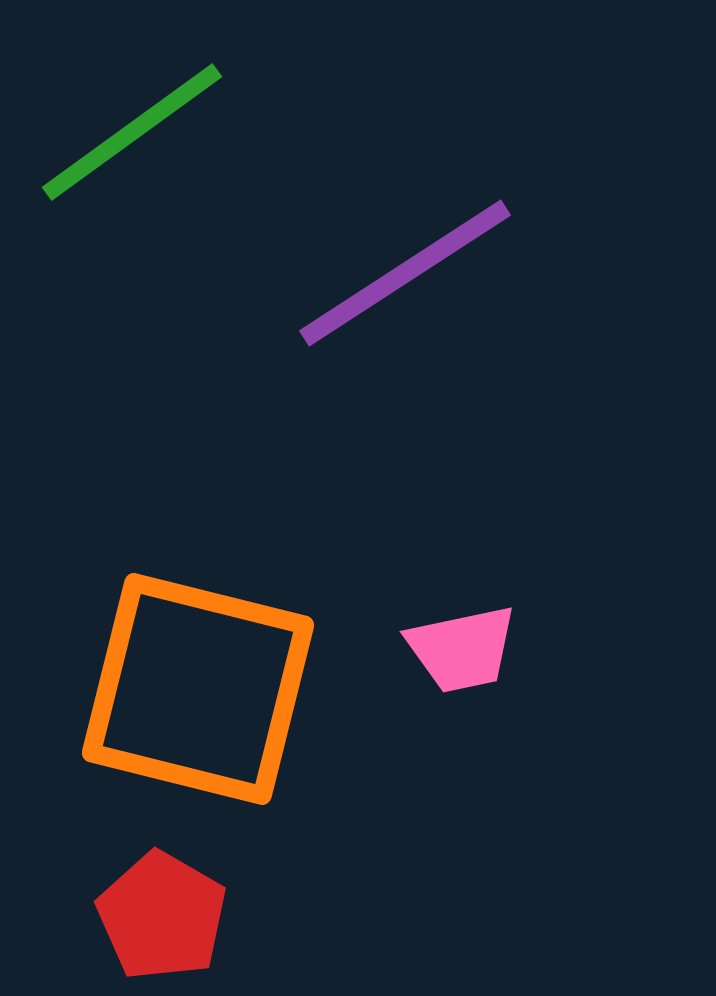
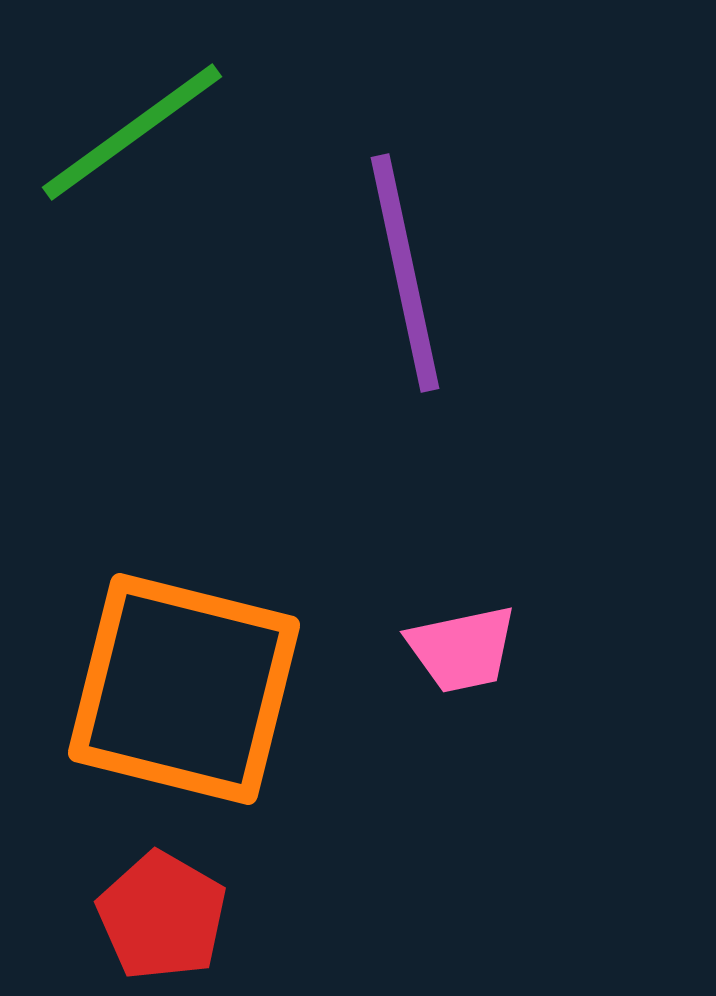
purple line: rotated 69 degrees counterclockwise
orange square: moved 14 px left
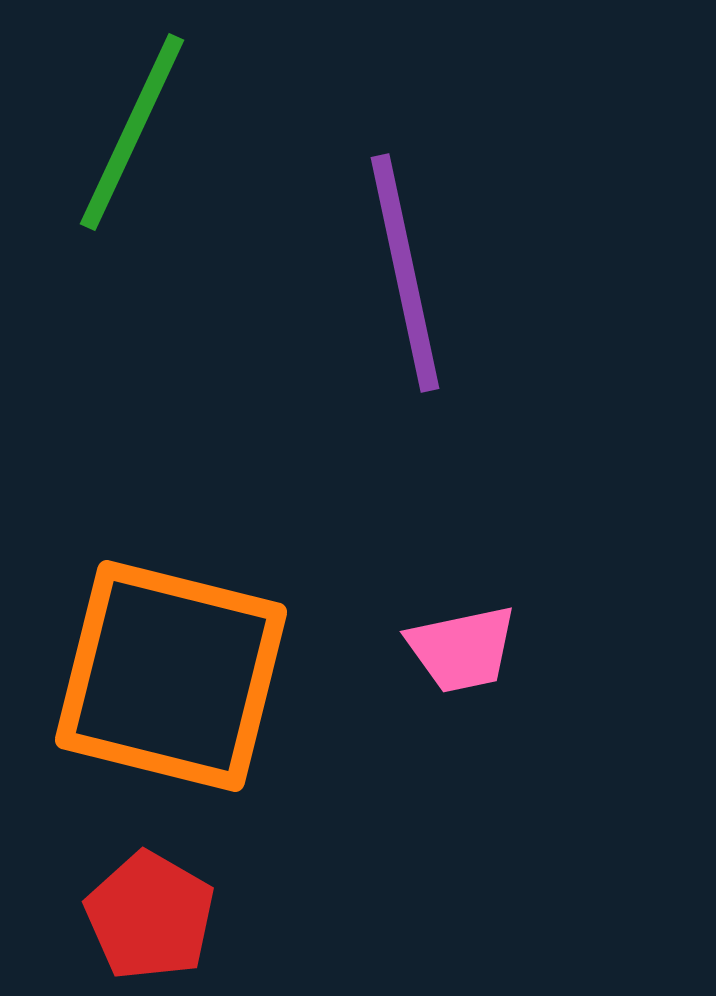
green line: rotated 29 degrees counterclockwise
orange square: moved 13 px left, 13 px up
red pentagon: moved 12 px left
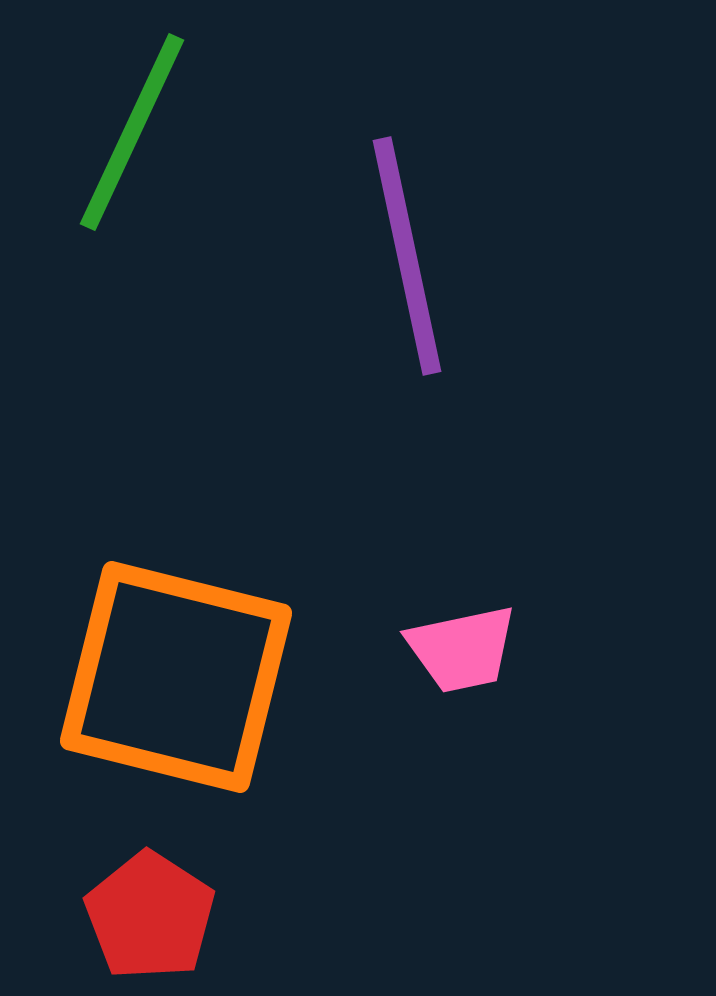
purple line: moved 2 px right, 17 px up
orange square: moved 5 px right, 1 px down
red pentagon: rotated 3 degrees clockwise
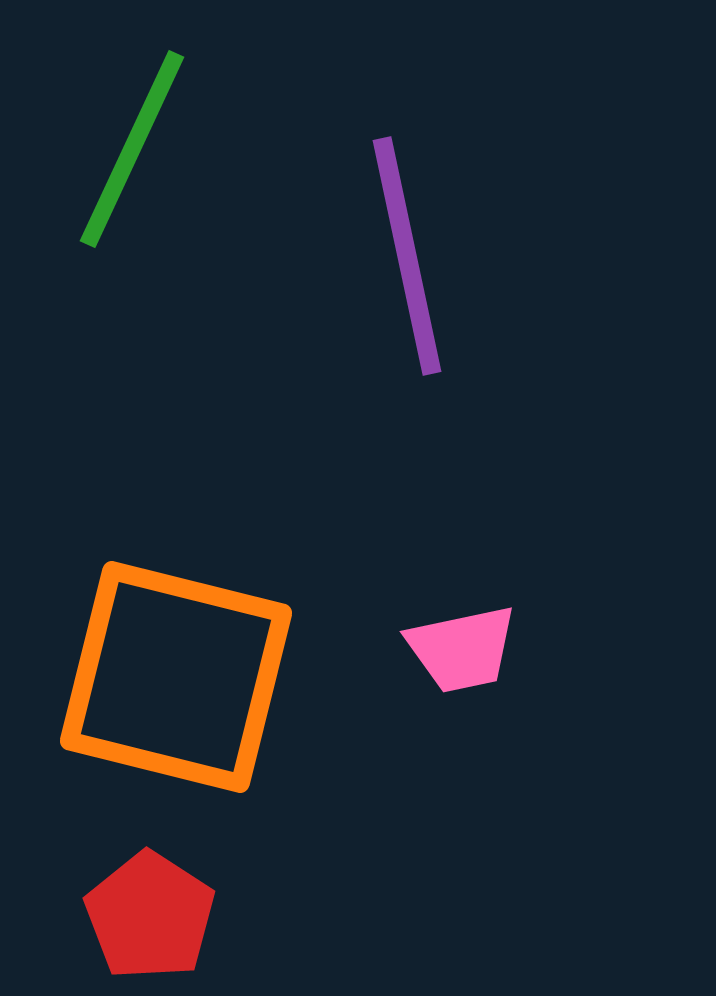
green line: moved 17 px down
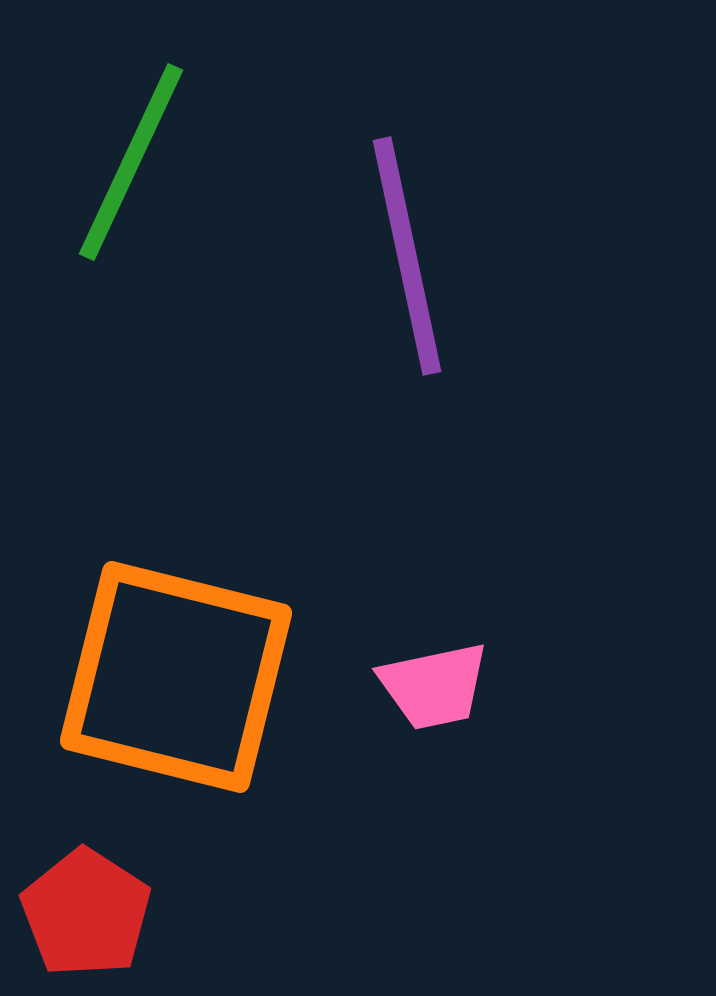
green line: moved 1 px left, 13 px down
pink trapezoid: moved 28 px left, 37 px down
red pentagon: moved 64 px left, 3 px up
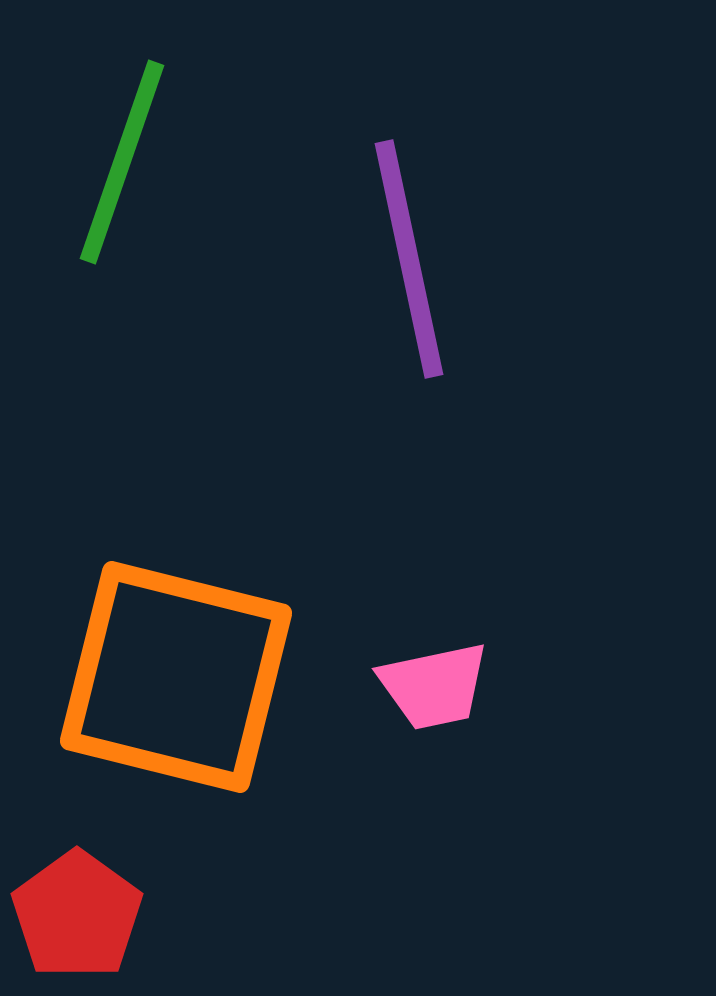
green line: moved 9 px left; rotated 6 degrees counterclockwise
purple line: moved 2 px right, 3 px down
red pentagon: moved 9 px left, 2 px down; rotated 3 degrees clockwise
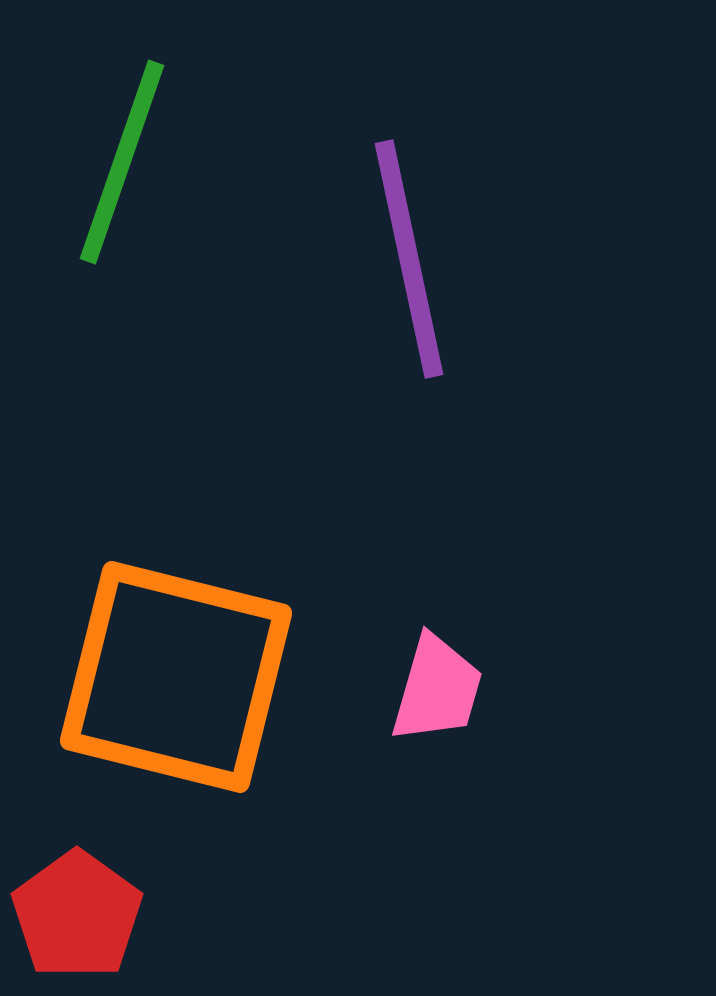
pink trapezoid: moved 3 px right, 3 px down; rotated 62 degrees counterclockwise
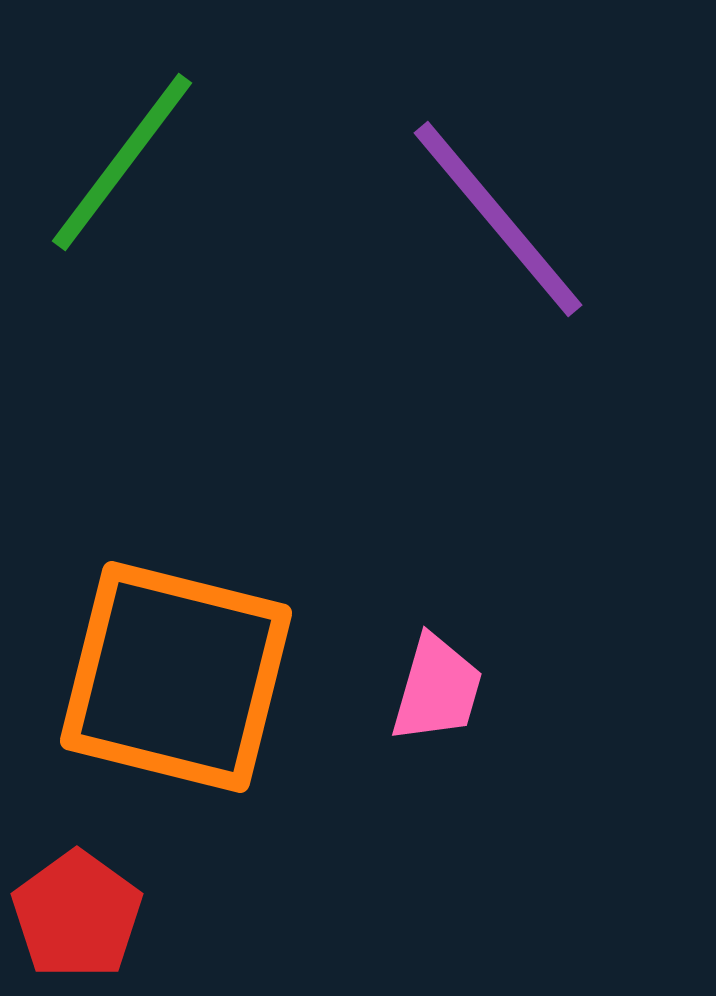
green line: rotated 18 degrees clockwise
purple line: moved 89 px right, 40 px up; rotated 28 degrees counterclockwise
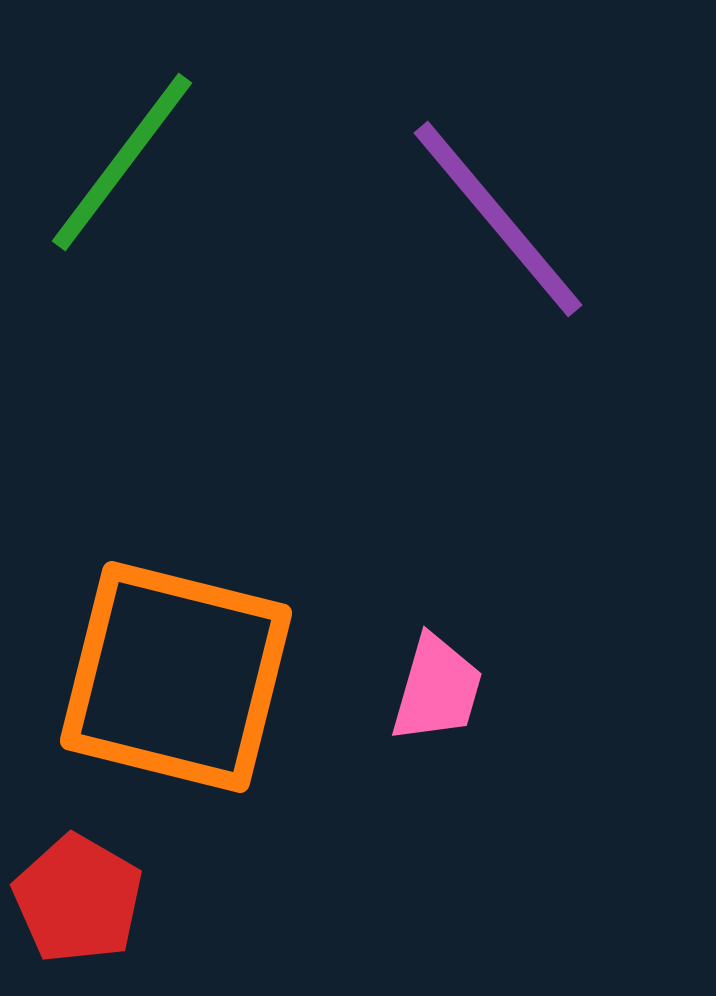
red pentagon: moved 1 px right, 16 px up; rotated 6 degrees counterclockwise
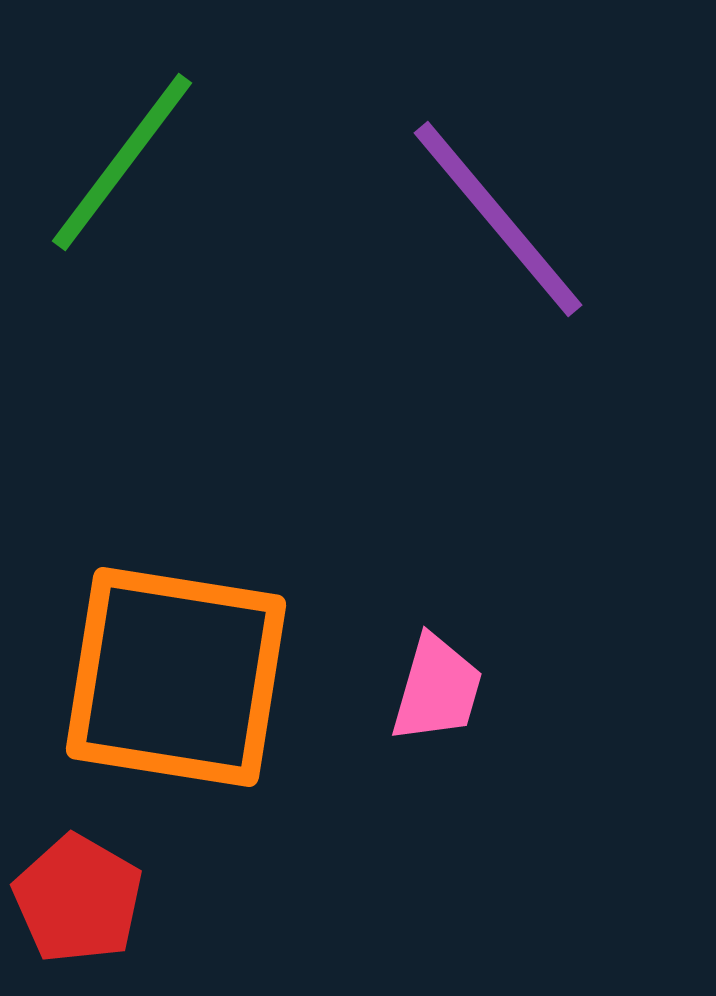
orange square: rotated 5 degrees counterclockwise
